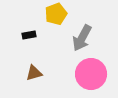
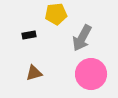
yellow pentagon: rotated 15 degrees clockwise
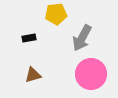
black rectangle: moved 3 px down
brown triangle: moved 1 px left, 2 px down
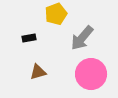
yellow pentagon: rotated 15 degrees counterclockwise
gray arrow: rotated 12 degrees clockwise
brown triangle: moved 5 px right, 3 px up
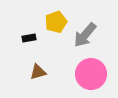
yellow pentagon: moved 8 px down
gray arrow: moved 3 px right, 3 px up
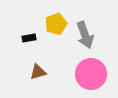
yellow pentagon: moved 2 px down
gray arrow: rotated 60 degrees counterclockwise
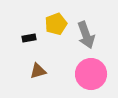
gray arrow: moved 1 px right
brown triangle: moved 1 px up
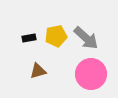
yellow pentagon: moved 12 px down; rotated 10 degrees clockwise
gray arrow: moved 3 px down; rotated 28 degrees counterclockwise
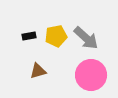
black rectangle: moved 2 px up
pink circle: moved 1 px down
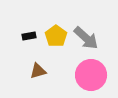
yellow pentagon: rotated 25 degrees counterclockwise
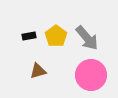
gray arrow: moved 1 px right; rotated 8 degrees clockwise
